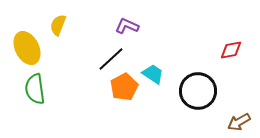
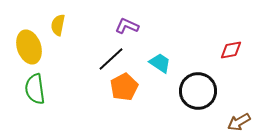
yellow semicircle: rotated 10 degrees counterclockwise
yellow ellipse: moved 2 px right, 1 px up; rotated 8 degrees clockwise
cyan trapezoid: moved 7 px right, 11 px up
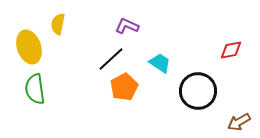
yellow semicircle: moved 1 px up
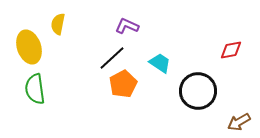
black line: moved 1 px right, 1 px up
orange pentagon: moved 1 px left, 3 px up
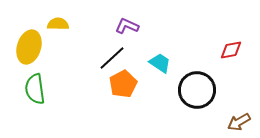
yellow semicircle: rotated 80 degrees clockwise
yellow ellipse: rotated 36 degrees clockwise
black circle: moved 1 px left, 1 px up
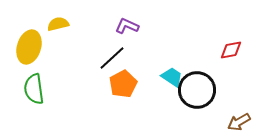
yellow semicircle: rotated 15 degrees counterclockwise
cyan trapezoid: moved 12 px right, 14 px down
green semicircle: moved 1 px left
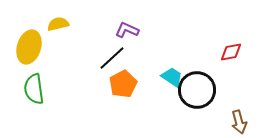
purple L-shape: moved 4 px down
red diamond: moved 2 px down
brown arrow: rotated 75 degrees counterclockwise
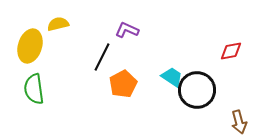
yellow ellipse: moved 1 px right, 1 px up
red diamond: moved 1 px up
black line: moved 10 px left, 1 px up; rotated 20 degrees counterclockwise
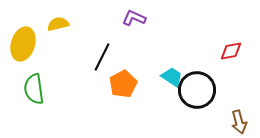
purple L-shape: moved 7 px right, 12 px up
yellow ellipse: moved 7 px left, 2 px up
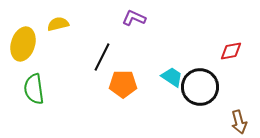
orange pentagon: rotated 28 degrees clockwise
black circle: moved 3 px right, 3 px up
